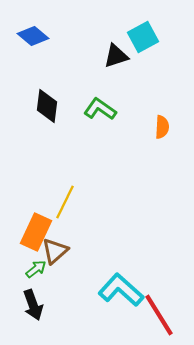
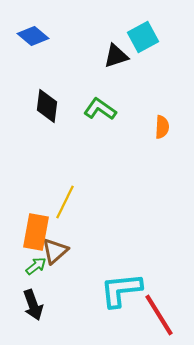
orange rectangle: rotated 15 degrees counterclockwise
green arrow: moved 3 px up
cyan L-shape: rotated 48 degrees counterclockwise
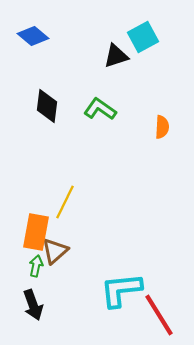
green arrow: rotated 40 degrees counterclockwise
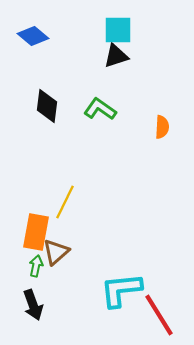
cyan square: moved 25 px left, 7 px up; rotated 28 degrees clockwise
brown triangle: moved 1 px right, 1 px down
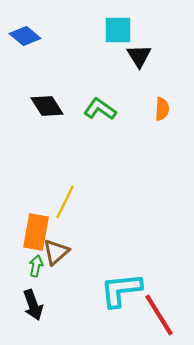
blue diamond: moved 8 px left
black triangle: moved 23 px right; rotated 44 degrees counterclockwise
black diamond: rotated 40 degrees counterclockwise
orange semicircle: moved 18 px up
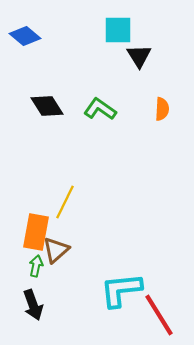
brown triangle: moved 2 px up
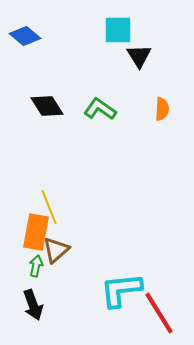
yellow line: moved 16 px left, 5 px down; rotated 48 degrees counterclockwise
red line: moved 2 px up
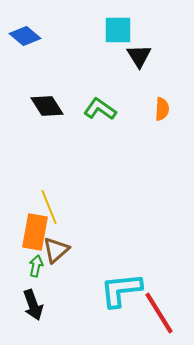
orange rectangle: moved 1 px left
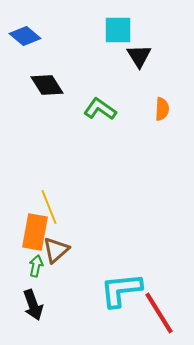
black diamond: moved 21 px up
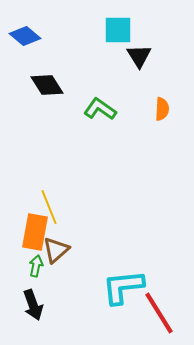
cyan L-shape: moved 2 px right, 3 px up
